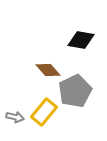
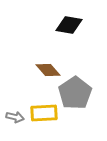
black diamond: moved 12 px left, 15 px up
gray pentagon: moved 2 px down; rotated 8 degrees counterclockwise
yellow rectangle: moved 1 px down; rotated 48 degrees clockwise
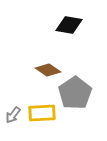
brown diamond: rotated 15 degrees counterclockwise
yellow rectangle: moved 2 px left
gray arrow: moved 2 px left, 2 px up; rotated 114 degrees clockwise
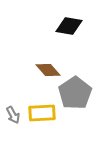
black diamond: moved 1 px down
brown diamond: rotated 15 degrees clockwise
gray arrow: rotated 66 degrees counterclockwise
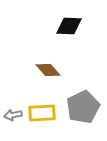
black diamond: rotated 8 degrees counterclockwise
gray pentagon: moved 8 px right, 14 px down; rotated 8 degrees clockwise
gray arrow: rotated 108 degrees clockwise
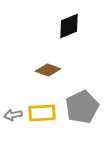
black diamond: rotated 24 degrees counterclockwise
brown diamond: rotated 30 degrees counterclockwise
gray pentagon: moved 1 px left
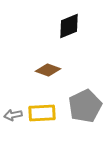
gray pentagon: moved 3 px right, 1 px up
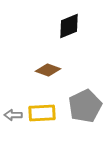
gray arrow: rotated 12 degrees clockwise
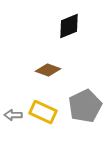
yellow rectangle: moved 1 px right, 1 px up; rotated 28 degrees clockwise
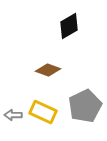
black diamond: rotated 8 degrees counterclockwise
